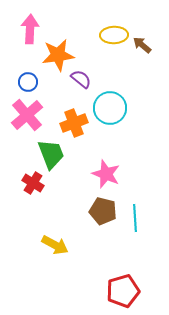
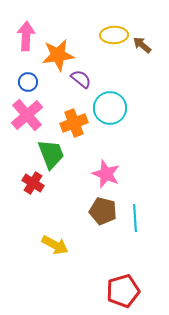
pink arrow: moved 4 px left, 7 px down
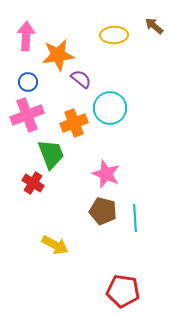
brown arrow: moved 12 px right, 19 px up
pink cross: rotated 20 degrees clockwise
red pentagon: rotated 24 degrees clockwise
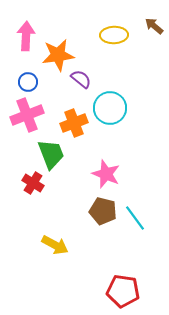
cyan line: rotated 32 degrees counterclockwise
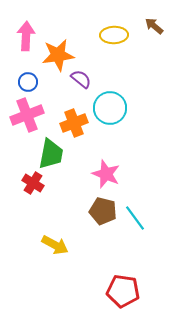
green trapezoid: rotated 32 degrees clockwise
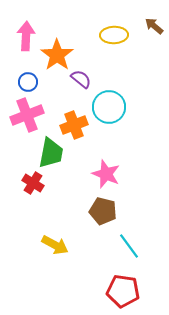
orange star: moved 1 px left; rotated 28 degrees counterclockwise
cyan circle: moved 1 px left, 1 px up
orange cross: moved 2 px down
green trapezoid: moved 1 px up
cyan line: moved 6 px left, 28 px down
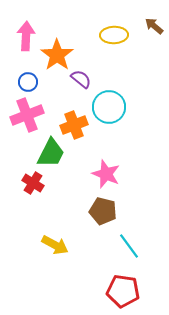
green trapezoid: rotated 16 degrees clockwise
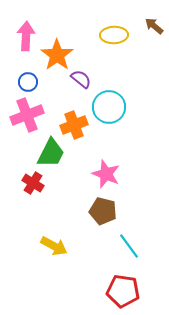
yellow arrow: moved 1 px left, 1 px down
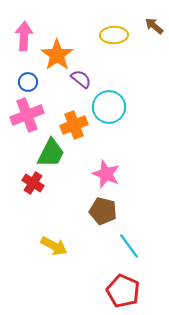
pink arrow: moved 2 px left
red pentagon: rotated 16 degrees clockwise
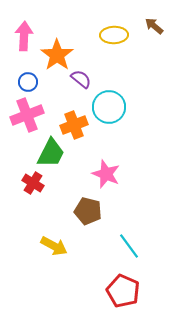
brown pentagon: moved 15 px left
